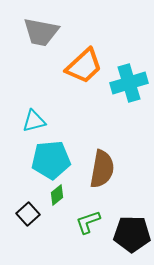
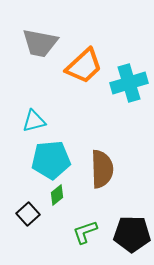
gray trapezoid: moved 1 px left, 11 px down
brown semicircle: rotated 12 degrees counterclockwise
green L-shape: moved 3 px left, 10 px down
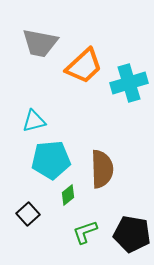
green diamond: moved 11 px right
black pentagon: rotated 9 degrees clockwise
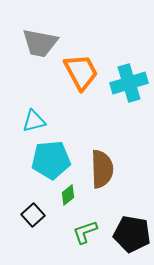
orange trapezoid: moved 3 px left, 6 px down; rotated 75 degrees counterclockwise
black square: moved 5 px right, 1 px down
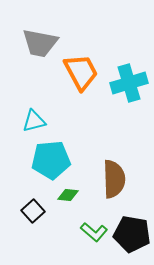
brown semicircle: moved 12 px right, 10 px down
green diamond: rotated 45 degrees clockwise
black square: moved 4 px up
green L-shape: moved 9 px right; rotated 120 degrees counterclockwise
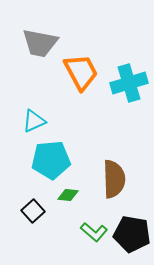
cyan triangle: rotated 10 degrees counterclockwise
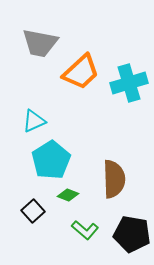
orange trapezoid: rotated 75 degrees clockwise
cyan pentagon: rotated 27 degrees counterclockwise
green diamond: rotated 15 degrees clockwise
green L-shape: moved 9 px left, 2 px up
